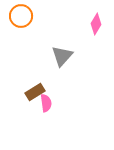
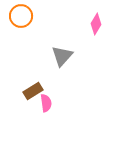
brown rectangle: moved 2 px left, 1 px up
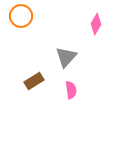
gray triangle: moved 4 px right, 1 px down
brown rectangle: moved 1 px right, 10 px up
pink semicircle: moved 25 px right, 13 px up
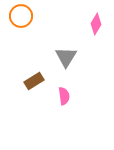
gray triangle: rotated 10 degrees counterclockwise
pink semicircle: moved 7 px left, 6 px down
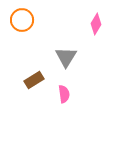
orange circle: moved 1 px right, 4 px down
brown rectangle: moved 1 px up
pink semicircle: moved 2 px up
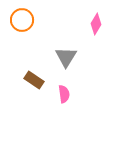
brown rectangle: rotated 66 degrees clockwise
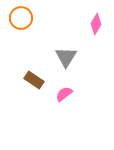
orange circle: moved 1 px left, 2 px up
pink semicircle: rotated 120 degrees counterclockwise
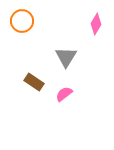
orange circle: moved 1 px right, 3 px down
brown rectangle: moved 2 px down
